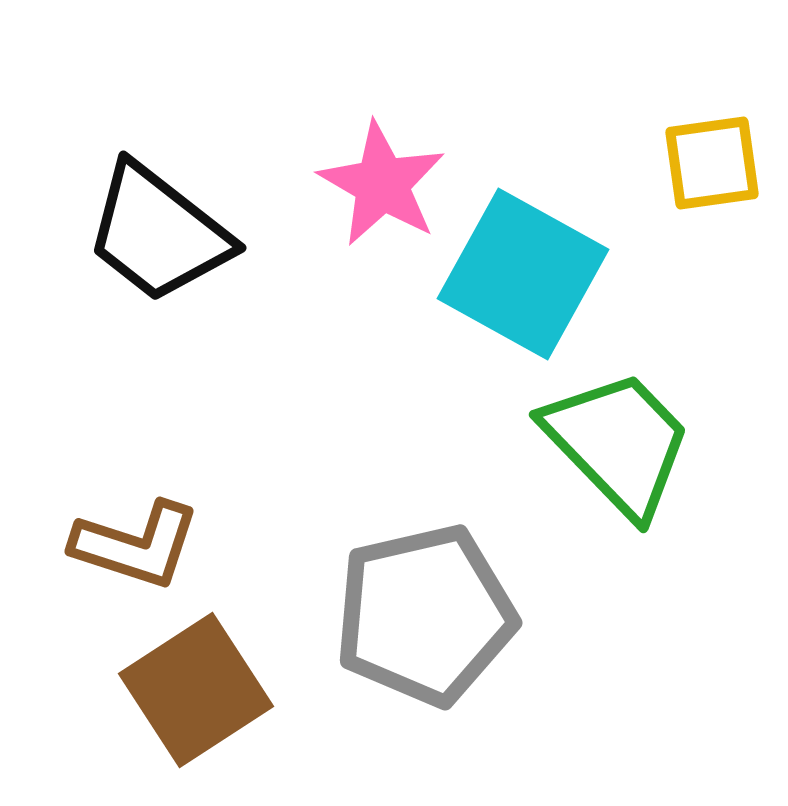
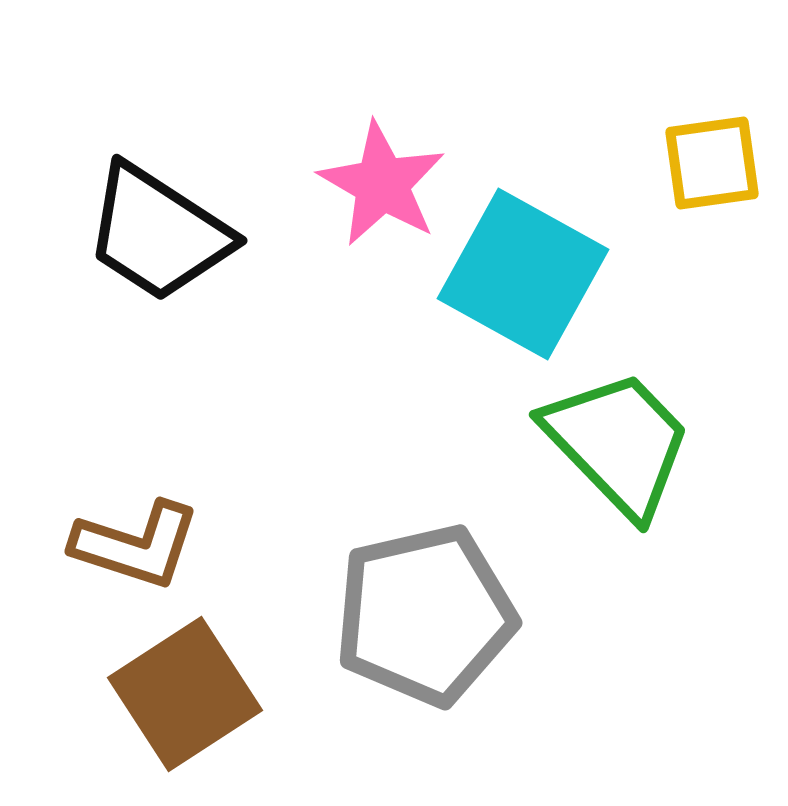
black trapezoid: rotated 5 degrees counterclockwise
brown square: moved 11 px left, 4 px down
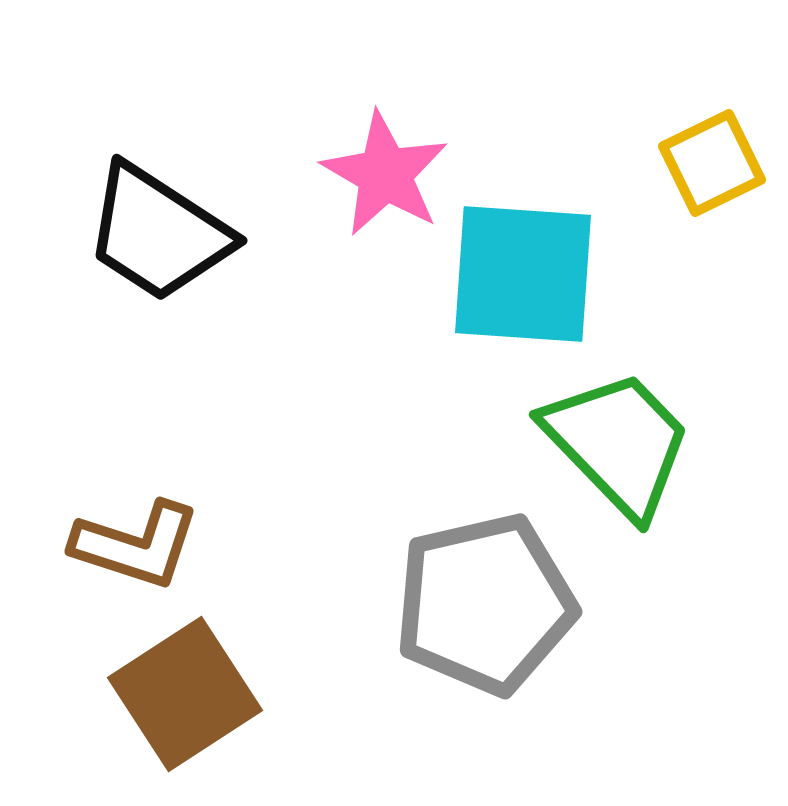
yellow square: rotated 18 degrees counterclockwise
pink star: moved 3 px right, 10 px up
cyan square: rotated 25 degrees counterclockwise
gray pentagon: moved 60 px right, 11 px up
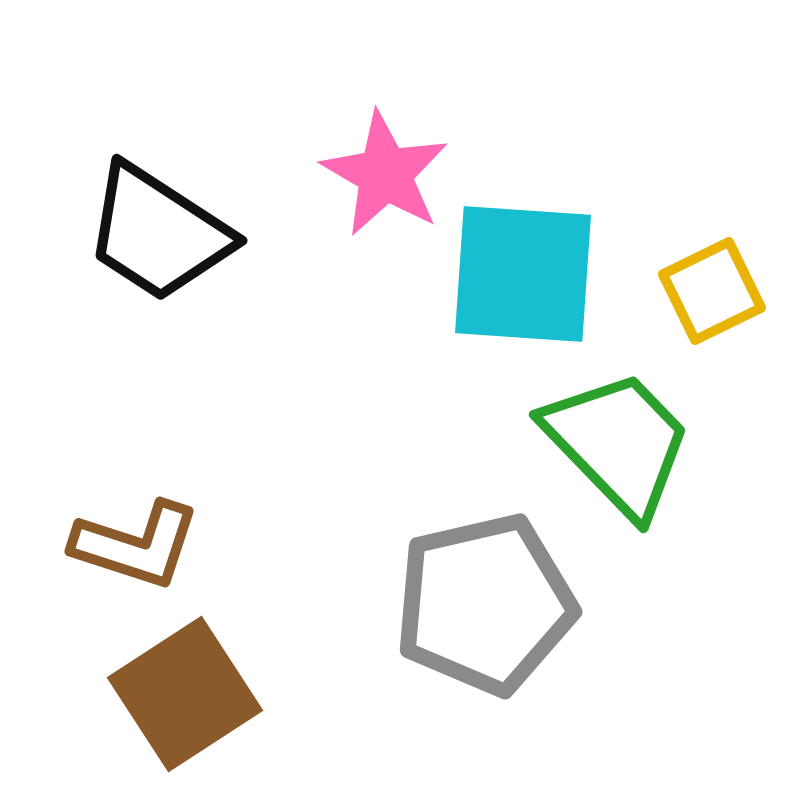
yellow square: moved 128 px down
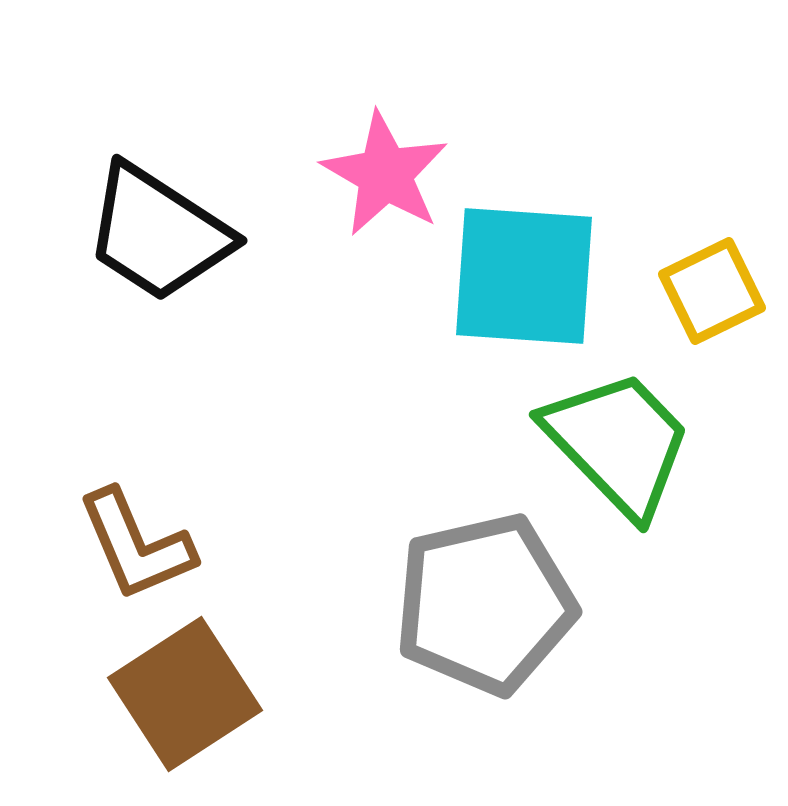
cyan square: moved 1 px right, 2 px down
brown L-shape: rotated 49 degrees clockwise
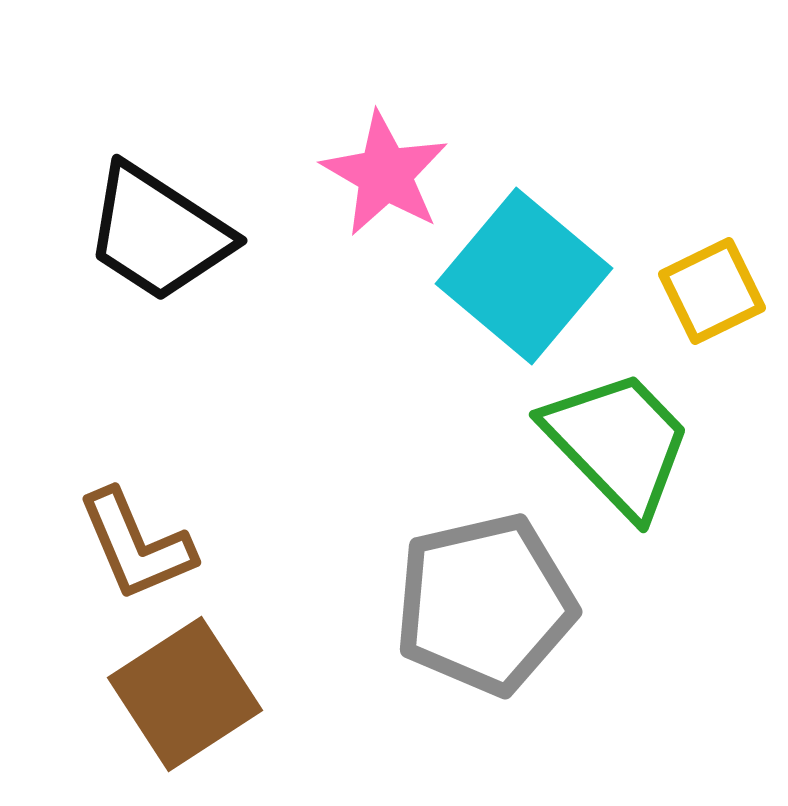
cyan square: rotated 36 degrees clockwise
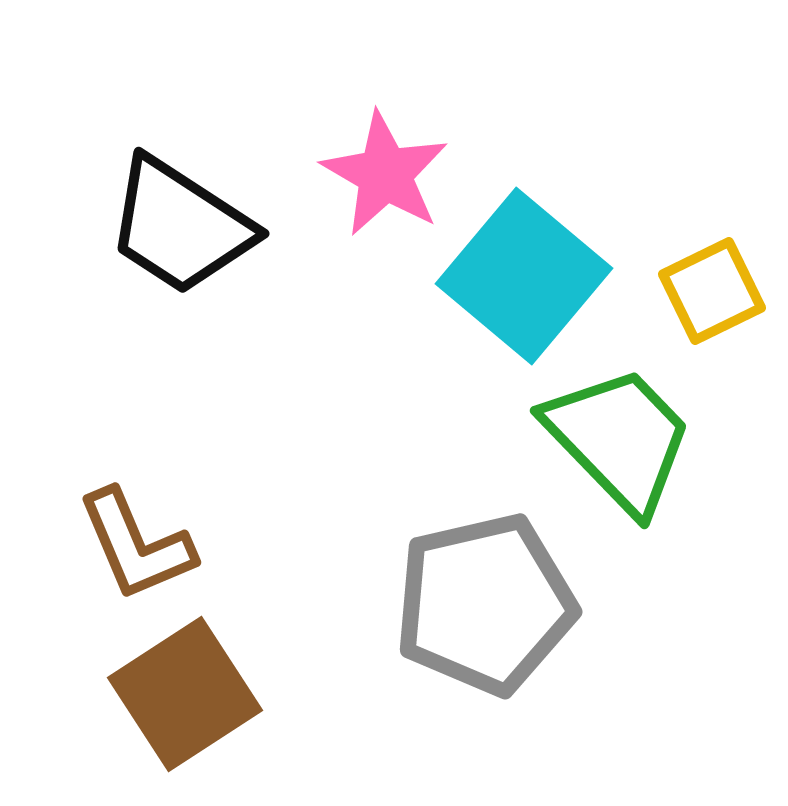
black trapezoid: moved 22 px right, 7 px up
green trapezoid: moved 1 px right, 4 px up
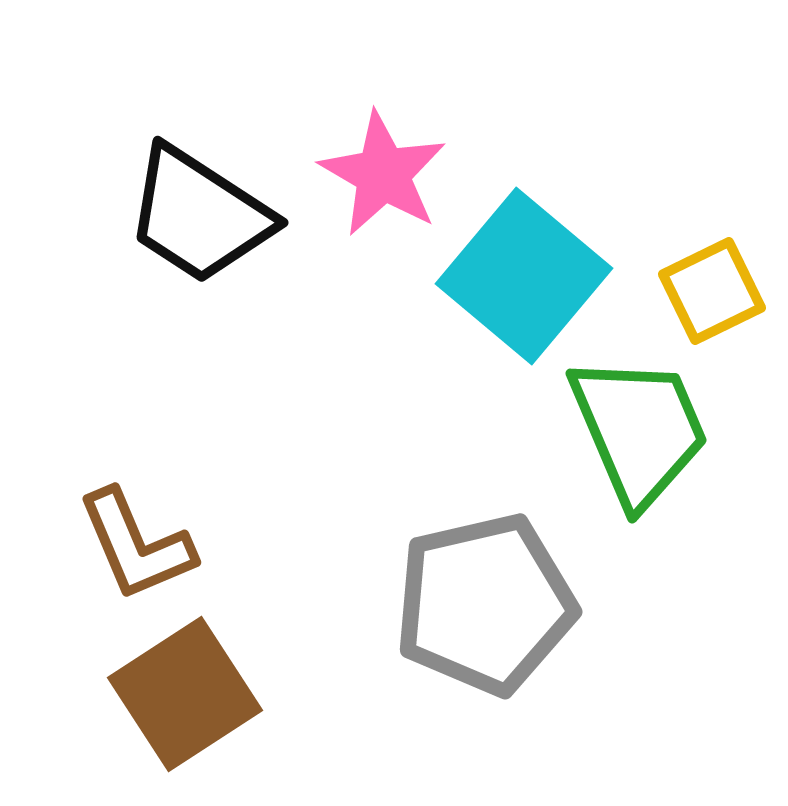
pink star: moved 2 px left
black trapezoid: moved 19 px right, 11 px up
green trapezoid: moved 20 px right, 9 px up; rotated 21 degrees clockwise
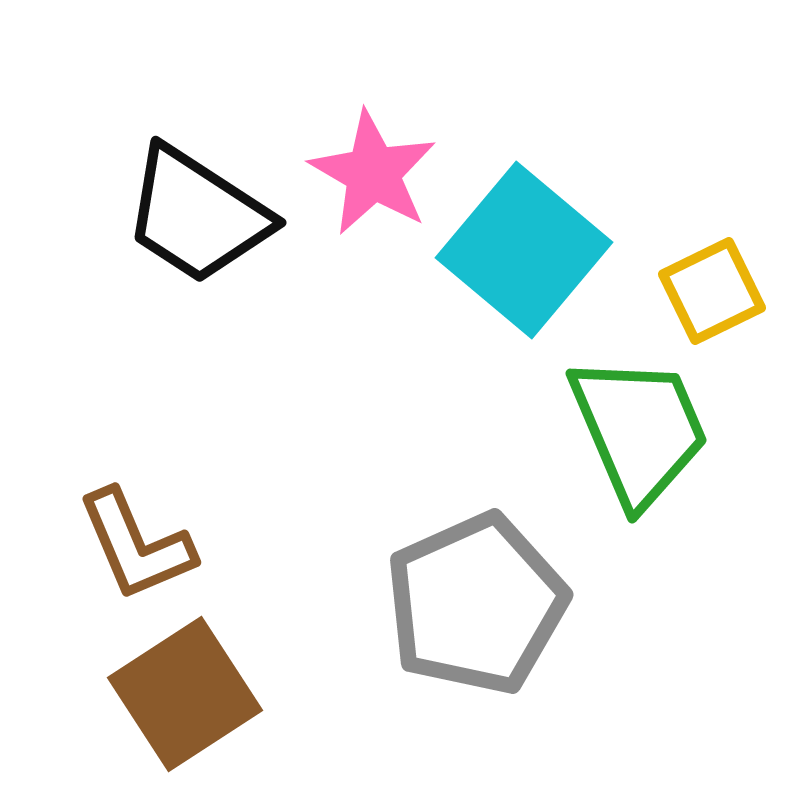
pink star: moved 10 px left, 1 px up
black trapezoid: moved 2 px left
cyan square: moved 26 px up
gray pentagon: moved 9 px left; rotated 11 degrees counterclockwise
